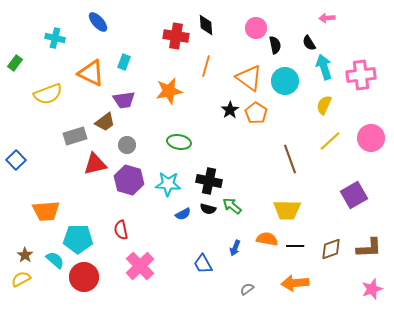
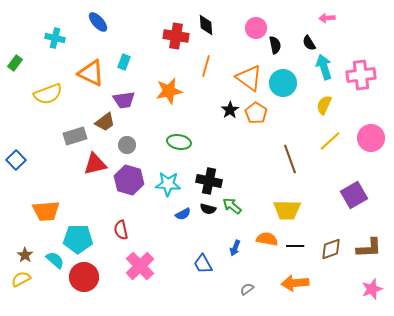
cyan circle at (285, 81): moved 2 px left, 2 px down
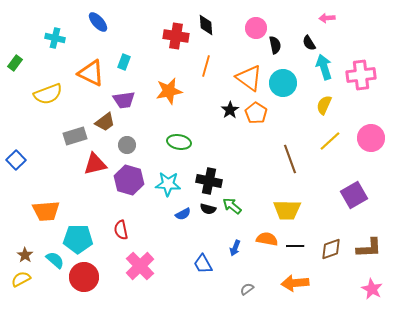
pink star at (372, 289): rotated 25 degrees counterclockwise
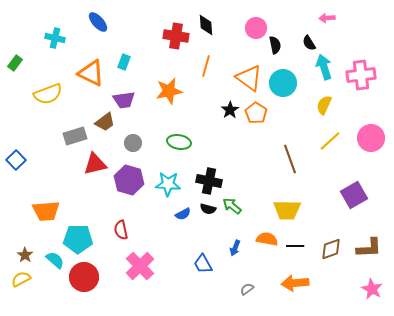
gray circle at (127, 145): moved 6 px right, 2 px up
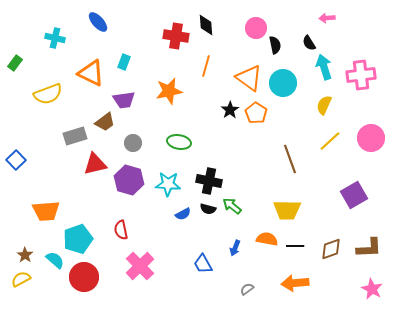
cyan pentagon at (78, 239): rotated 20 degrees counterclockwise
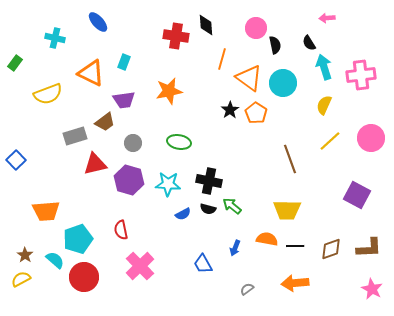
orange line at (206, 66): moved 16 px right, 7 px up
purple square at (354, 195): moved 3 px right; rotated 32 degrees counterclockwise
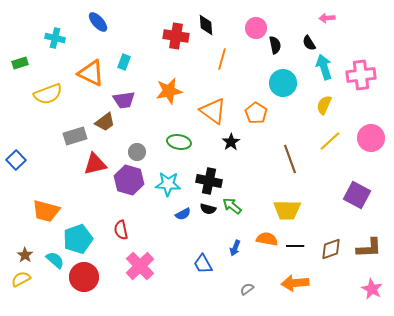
green rectangle at (15, 63): moved 5 px right; rotated 35 degrees clockwise
orange triangle at (249, 78): moved 36 px left, 33 px down
black star at (230, 110): moved 1 px right, 32 px down
gray circle at (133, 143): moved 4 px right, 9 px down
orange trapezoid at (46, 211): rotated 20 degrees clockwise
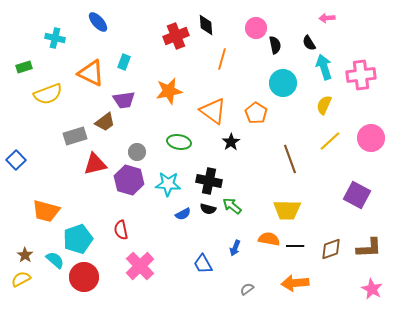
red cross at (176, 36): rotated 30 degrees counterclockwise
green rectangle at (20, 63): moved 4 px right, 4 px down
orange semicircle at (267, 239): moved 2 px right
